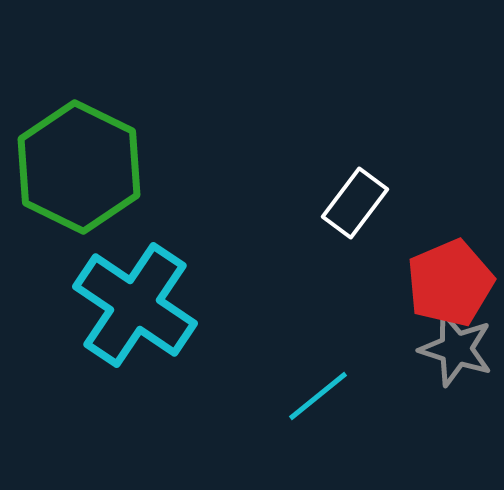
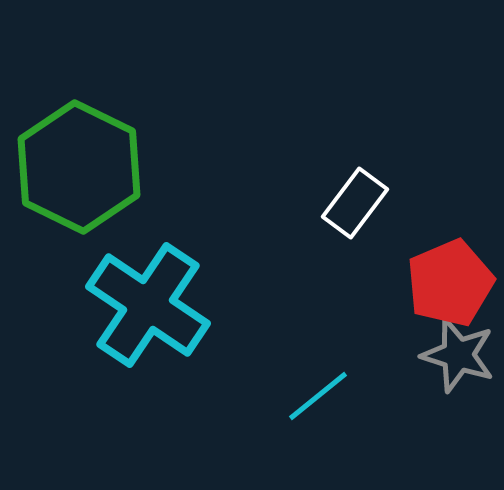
cyan cross: moved 13 px right
gray star: moved 2 px right, 6 px down
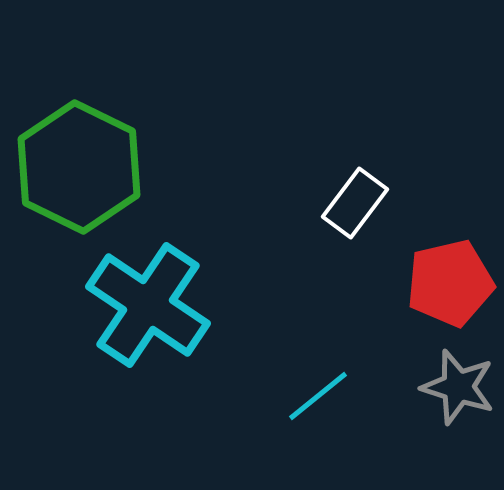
red pentagon: rotated 10 degrees clockwise
gray star: moved 32 px down
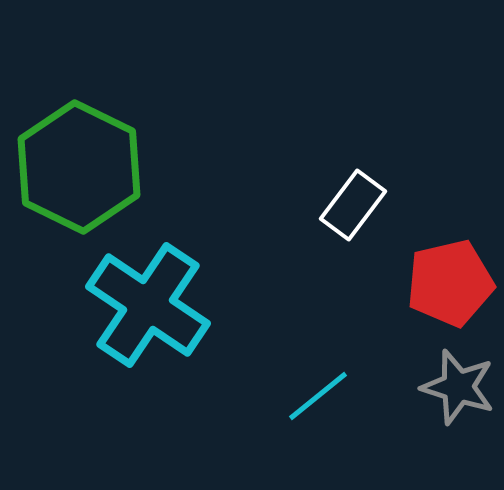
white rectangle: moved 2 px left, 2 px down
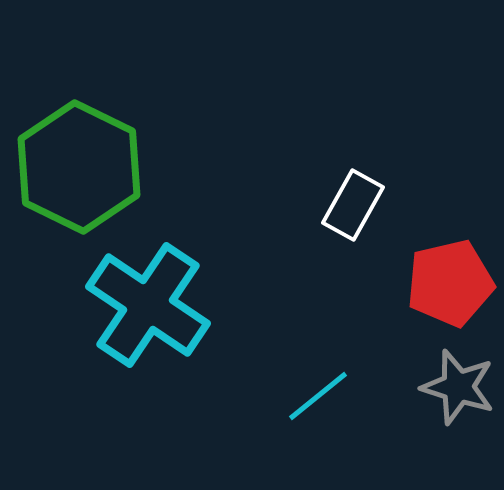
white rectangle: rotated 8 degrees counterclockwise
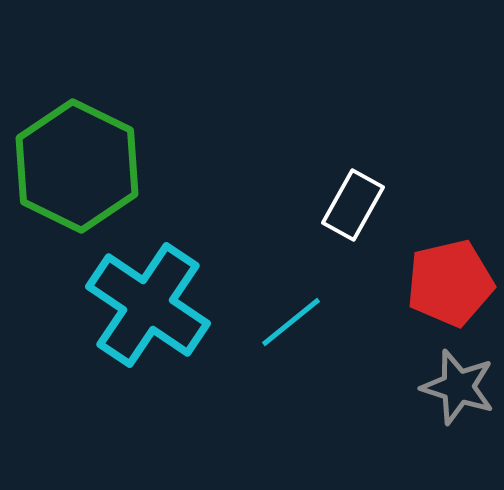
green hexagon: moved 2 px left, 1 px up
cyan line: moved 27 px left, 74 px up
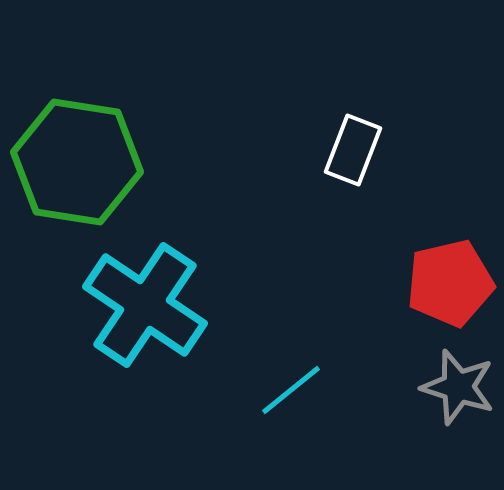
green hexagon: moved 4 px up; rotated 17 degrees counterclockwise
white rectangle: moved 55 px up; rotated 8 degrees counterclockwise
cyan cross: moved 3 px left
cyan line: moved 68 px down
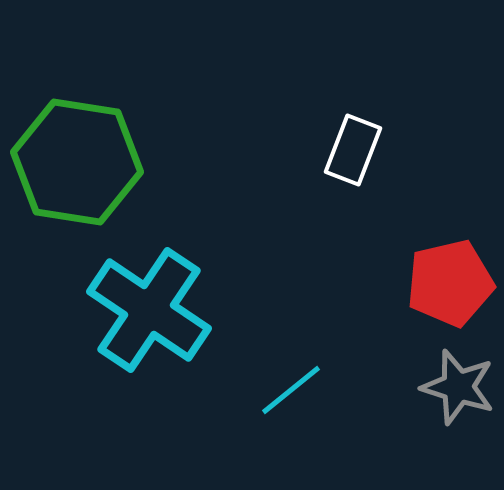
cyan cross: moved 4 px right, 5 px down
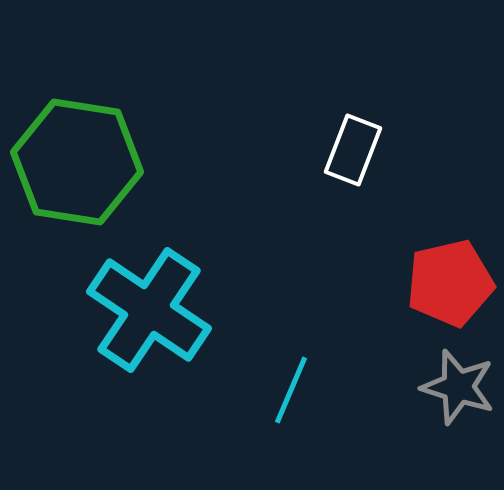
cyan line: rotated 28 degrees counterclockwise
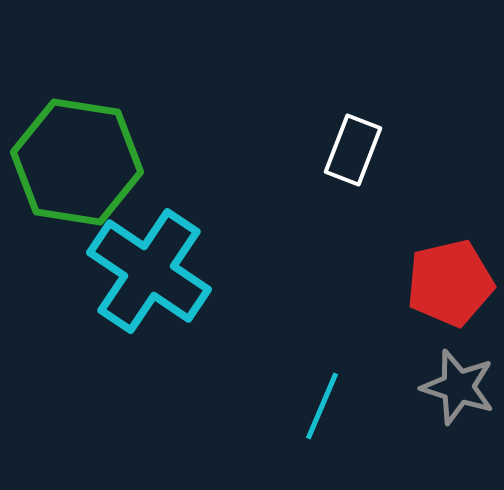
cyan cross: moved 39 px up
cyan line: moved 31 px right, 16 px down
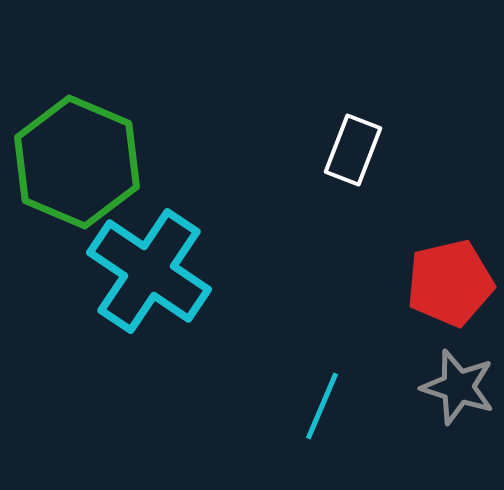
green hexagon: rotated 14 degrees clockwise
